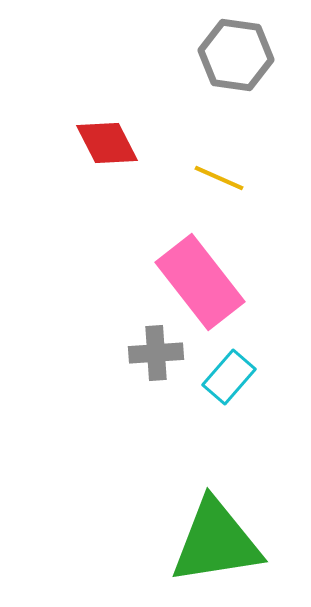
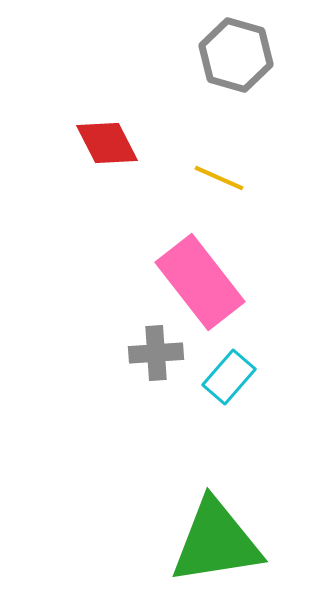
gray hexagon: rotated 8 degrees clockwise
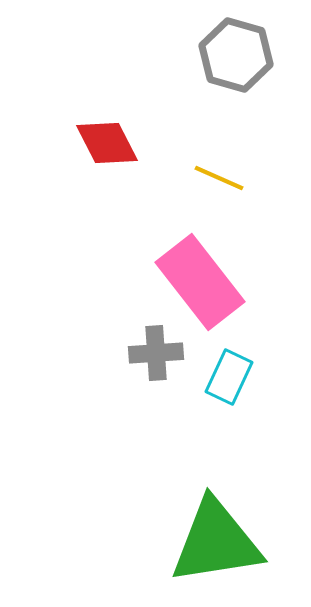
cyan rectangle: rotated 16 degrees counterclockwise
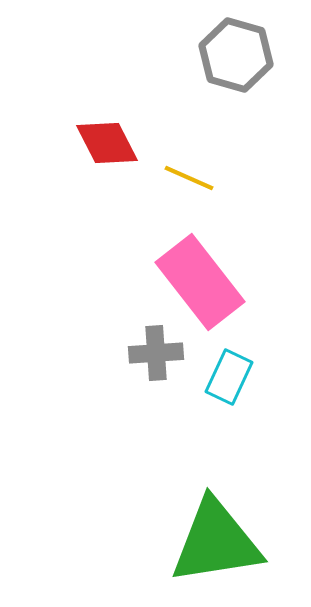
yellow line: moved 30 px left
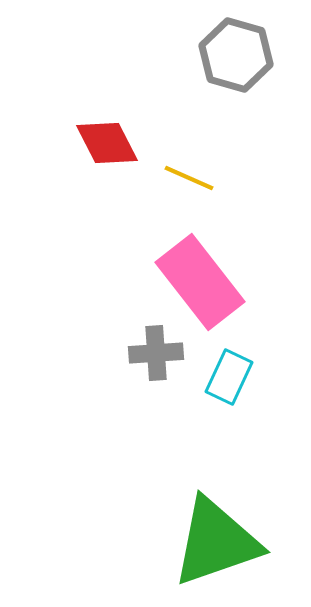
green triangle: rotated 10 degrees counterclockwise
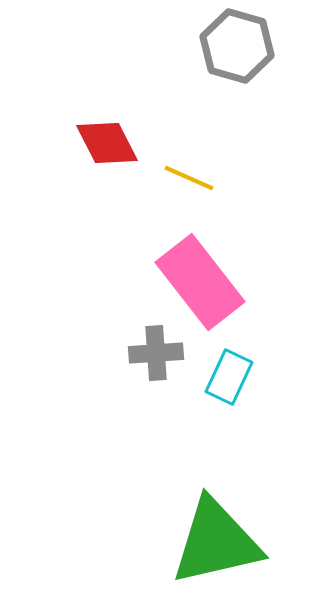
gray hexagon: moved 1 px right, 9 px up
green triangle: rotated 6 degrees clockwise
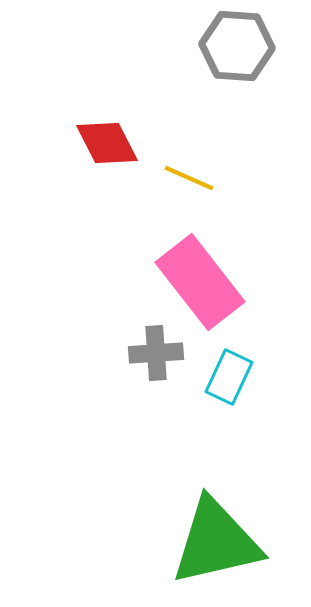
gray hexagon: rotated 12 degrees counterclockwise
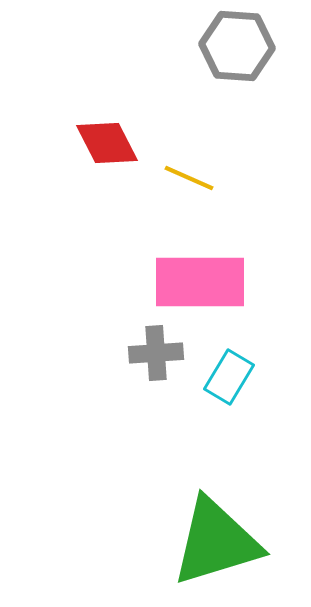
pink rectangle: rotated 52 degrees counterclockwise
cyan rectangle: rotated 6 degrees clockwise
green triangle: rotated 4 degrees counterclockwise
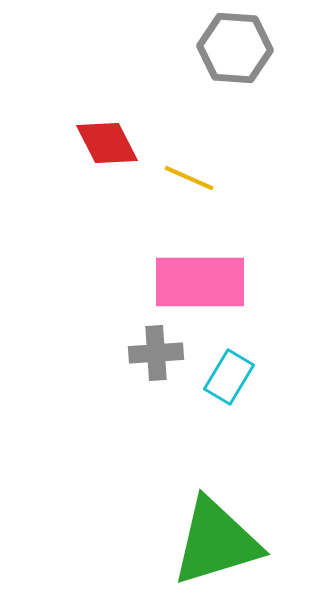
gray hexagon: moved 2 px left, 2 px down
